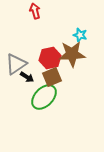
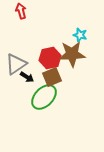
red arrow: moved 14 px left
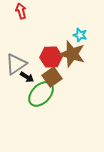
brown star: rotated 20 degrees clockwise
red hexagon: moved 1 px right, 1 px up; rotated 10 degrees clockwise
brown square: rotated 12 degrees counterclockwise
green ellipse: moved 3 px left, 3 px up
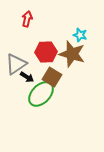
red arrow: moved 6 px right, 8 px down; rotated 28 degrees clockwise
red hexagon: moved 5 px left, 5 px up
brown square: rotated 24 degrees counterclockwise
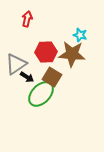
brown star: rotated 12 degrees counterclockwise
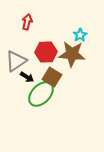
red arrow: moved 3 px down
cyan star: rotated 24 degrees clockwise
gray triangle: moved 3 px up
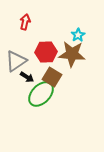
red arrow: moved 2 px left
cyan star: moved 2 px left
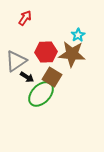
red arrow: moved 4 px up; rotated 21 degrees clockwise
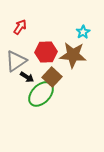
red arrow: moved 5 px left, 9 px down
cyan star: moved 5 px right, 3 px up
brown star: moved 1 px right, 1 px down
brown square: rotated 12 degrees clockwise
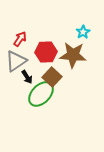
red arrow: moved 12 px down
black arrow: rotated 24 degrees clockwise
